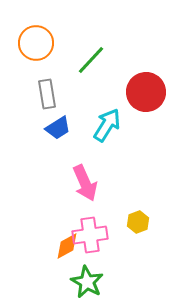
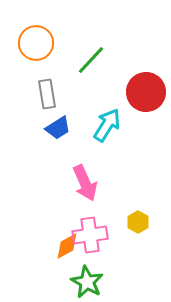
yellow hexagon: rotated 10 degrees counterclockwise
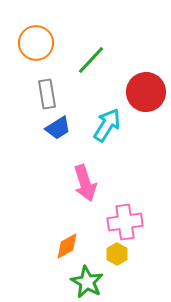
pink arrow: rotated 6 degrees clockwise
yellow hexagon: moved 21 px left, 32 px down
pink cross: moved 35 px right, 13 px up
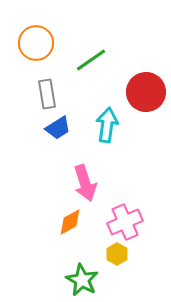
green line: rotated 12 degrees clockwise
cyan arrow: rotated 24 degrees counterclockwise
pink cross: rotated 16 degrees counterclockwise
orange diamond: moved 3 px right, 24 px up
green star: moved 5 px left, 2 px up
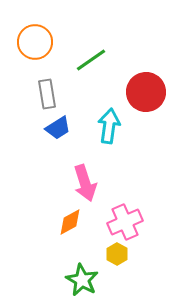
orange circle: moved 1 px left, 1 px up
cyan arrow: moved 2 px right, 1 px down
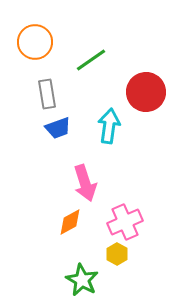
blue trapezoid: rotated 12 degrees clockwise
